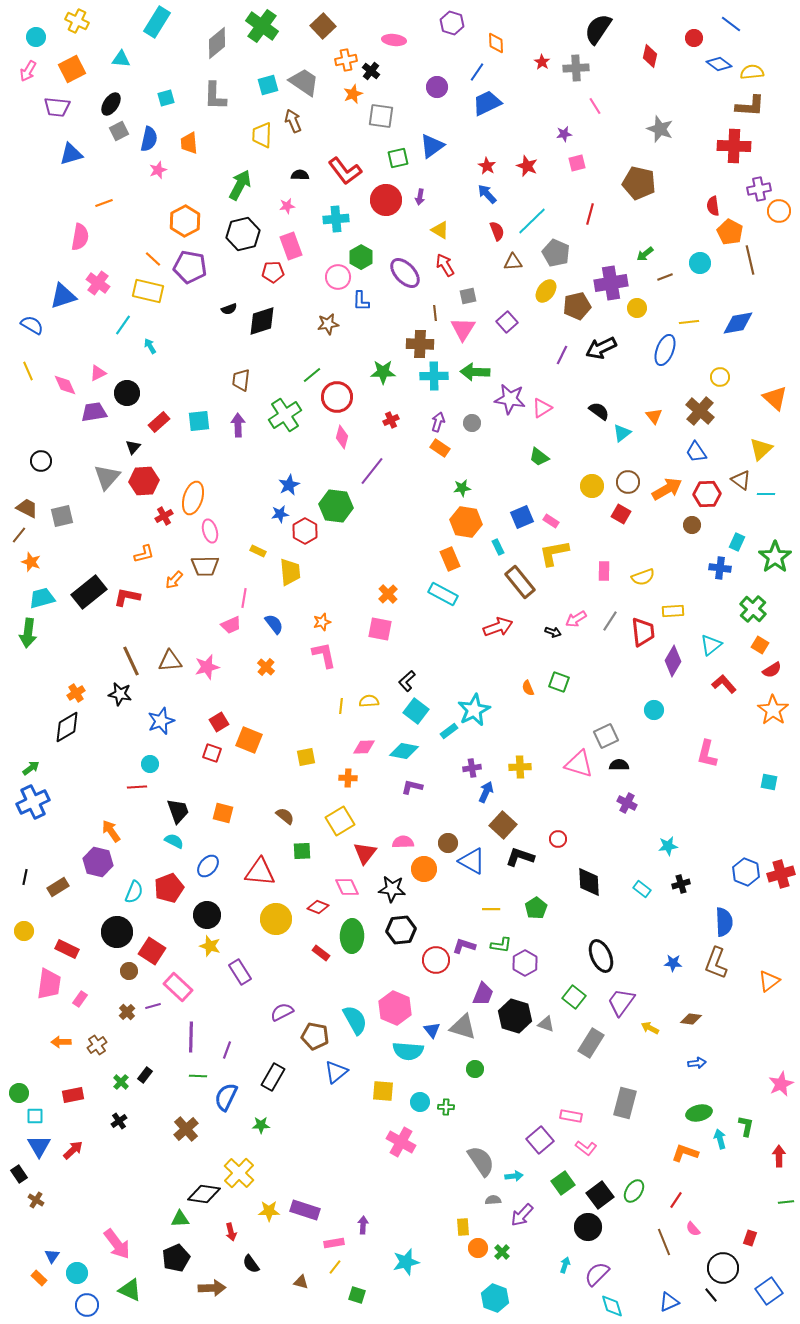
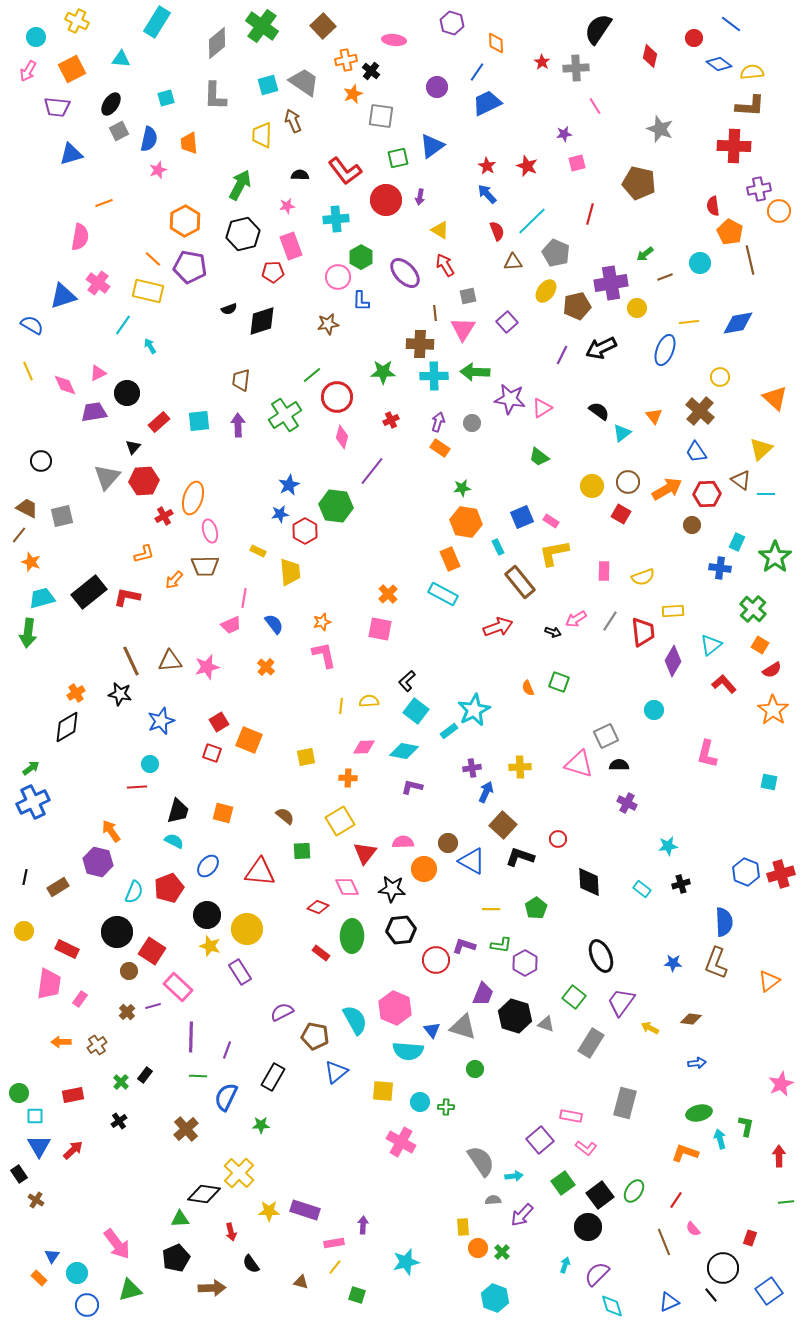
black trapezoid at (178, 811): rotated 36 degrees clockwise
yellow circle at (276, 919): moved 29 px left, 10 px down
green triangle at (130, 1290): rotated 40 degrees counterclockwise
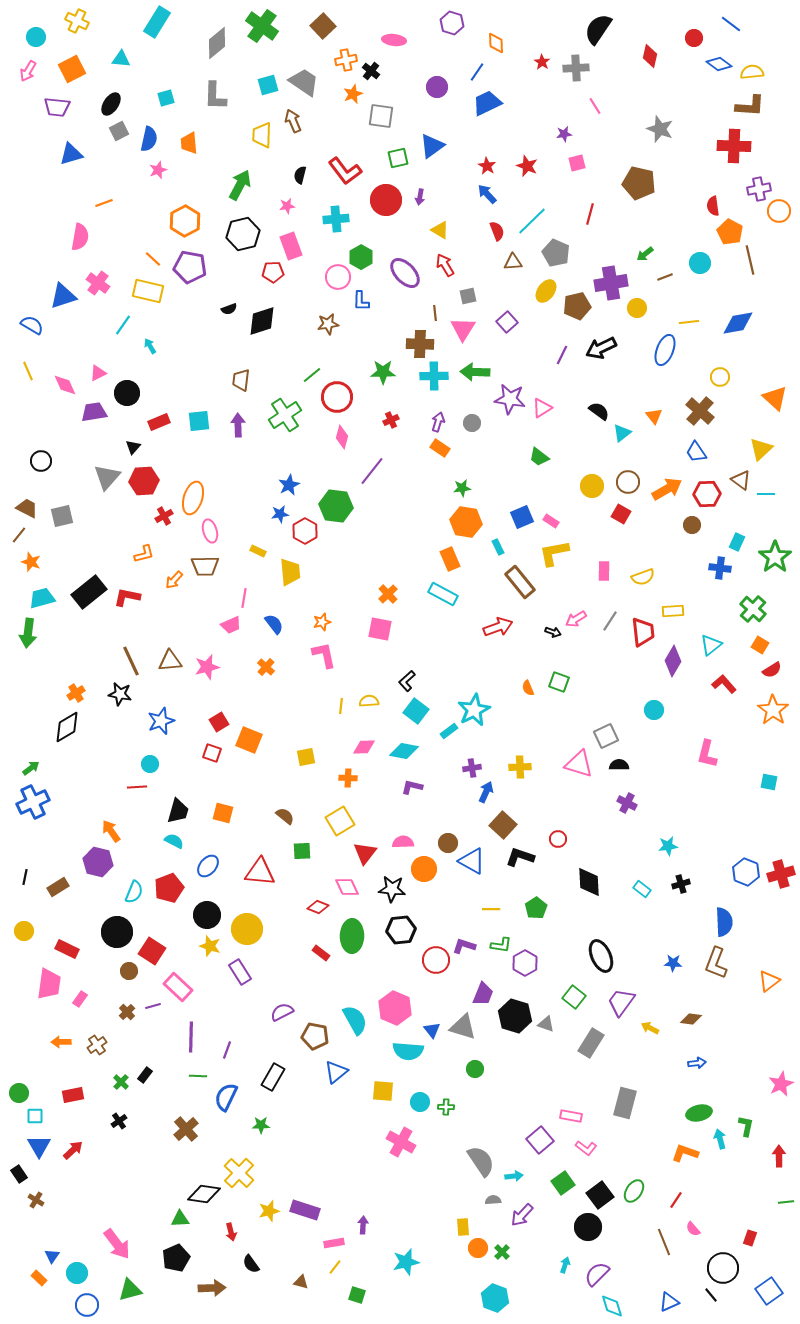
black semicircle at (300, 175): rotated 78 degrees counterclockwise
red rectangle at (159, 422): rotated 20 degrees clockwise
yellow star at (269, 1211): rotated 15 degrees counterclockwise
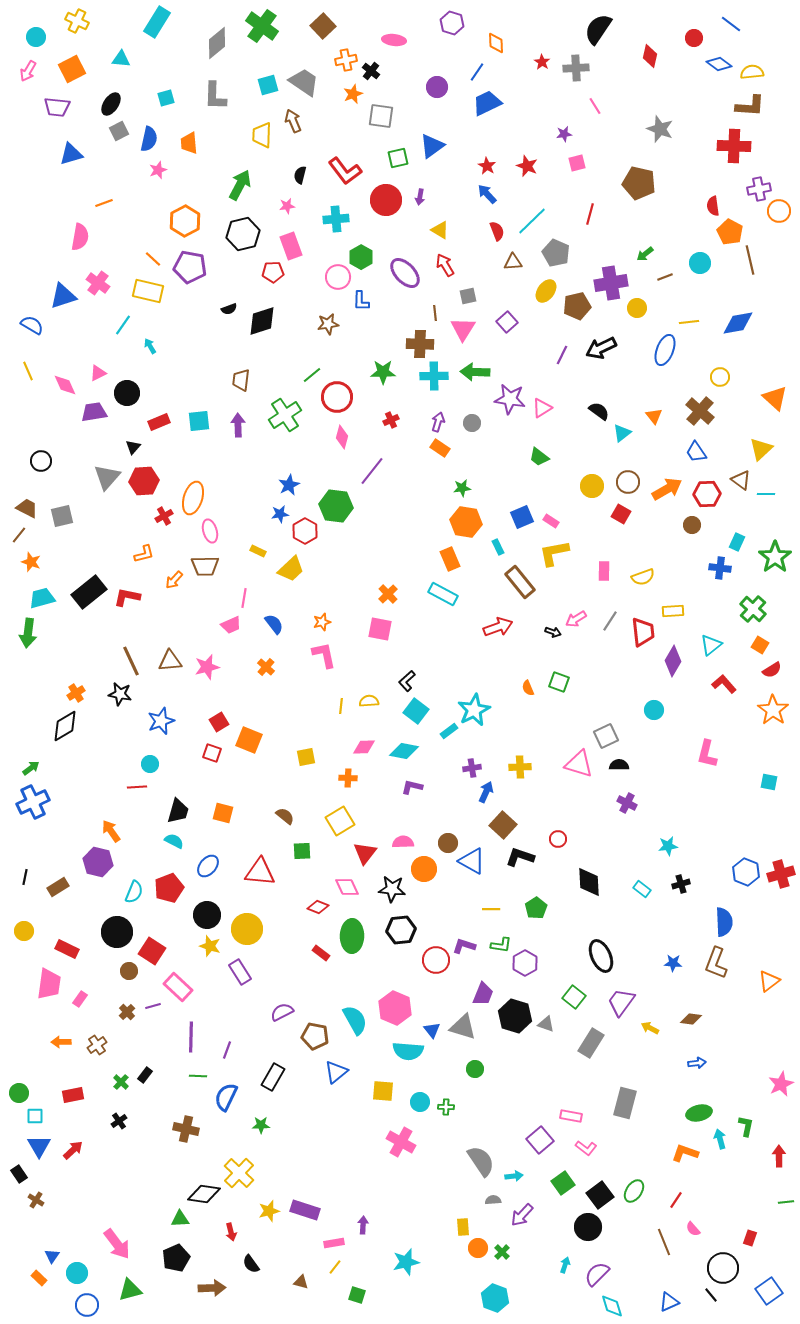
yellow trapezoid at (290, 572): moved 1 px right, 3 px up; rotated 52 degrees clockwise
black diamond at (67, 727): moved 2 px left, 1 px up
brown cross at (186, 1129): rotated 35 degrees counterclockwise
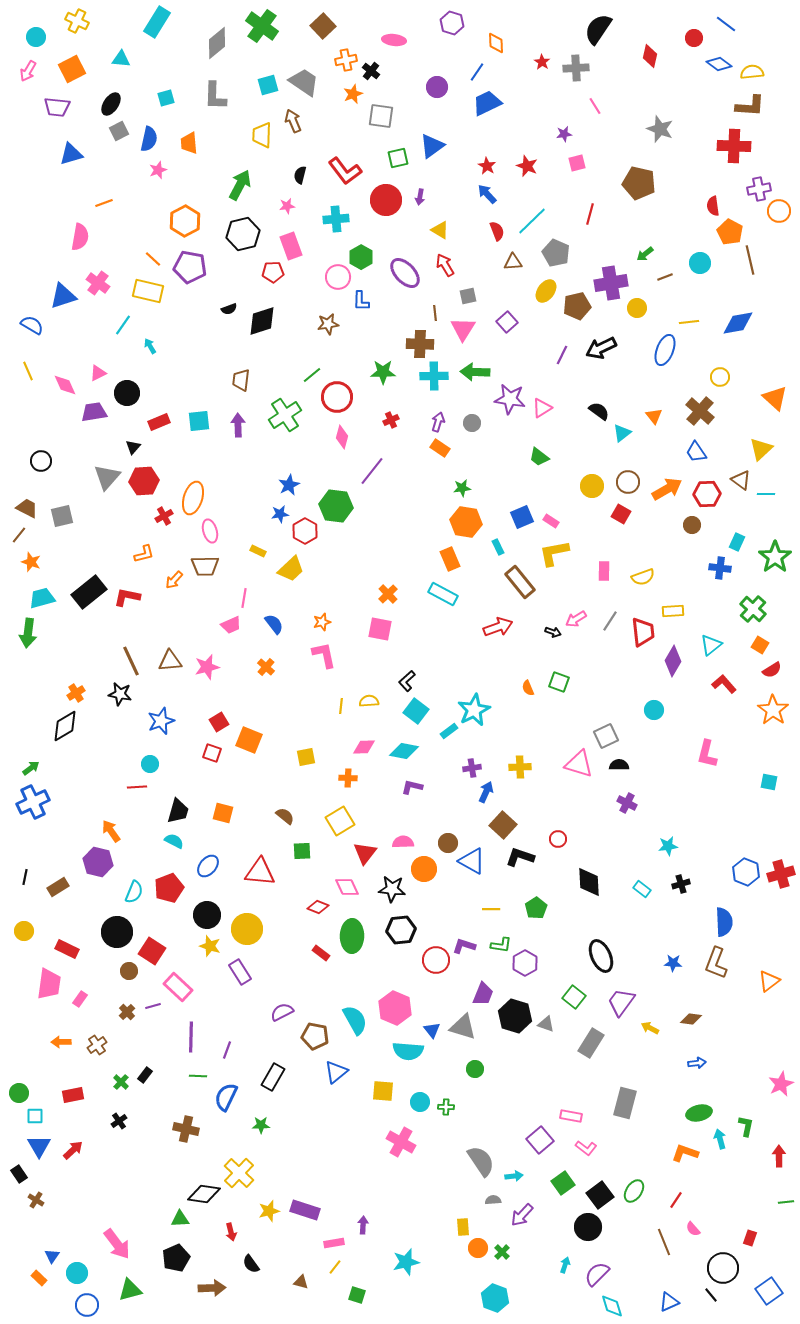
blue line at (731, 24): moved 5 px left
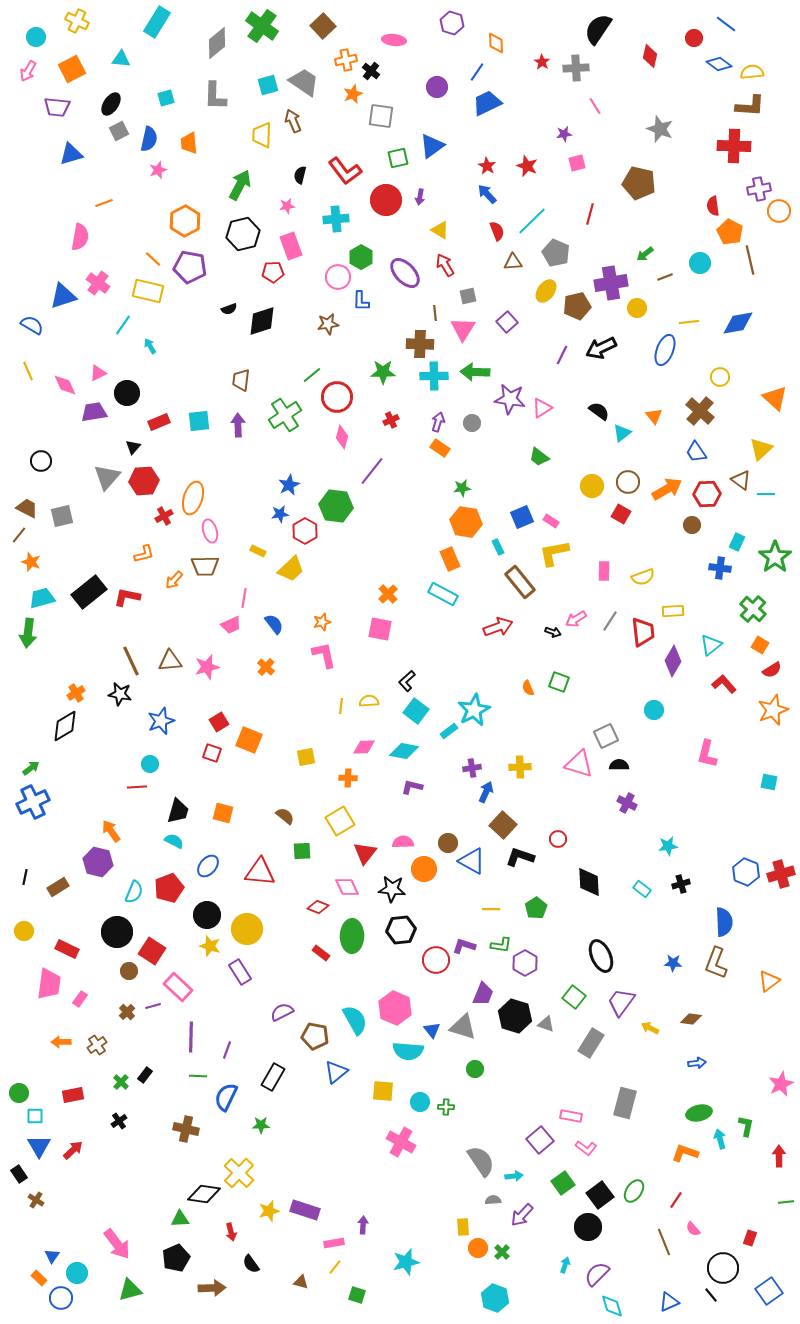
orange star at (773, 710): rotated 16 degrees clockwise
blue circle at (87, 1305): moved 26 px left, 7 px up
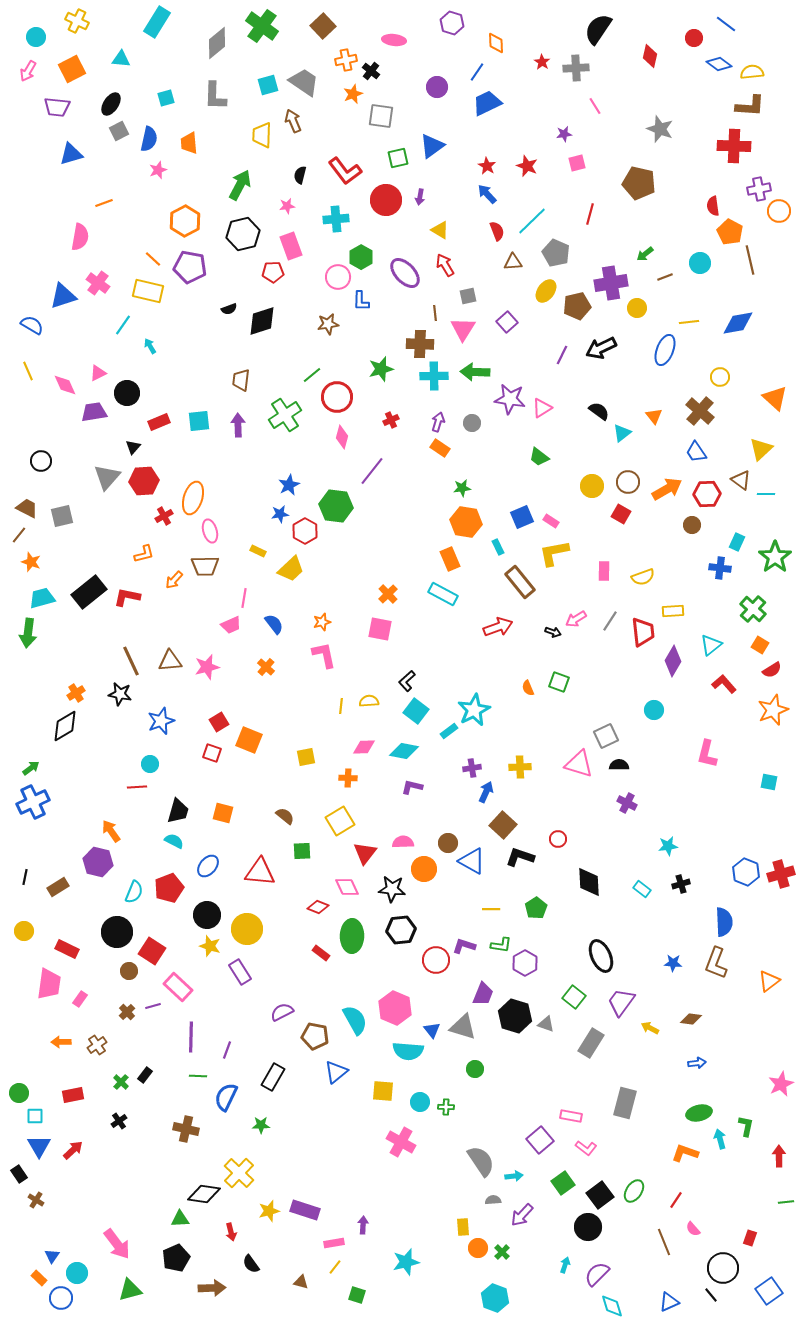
green star at (383, 372): moved 2 px left, 3 px up; rotated 15 degrees counterclockwise
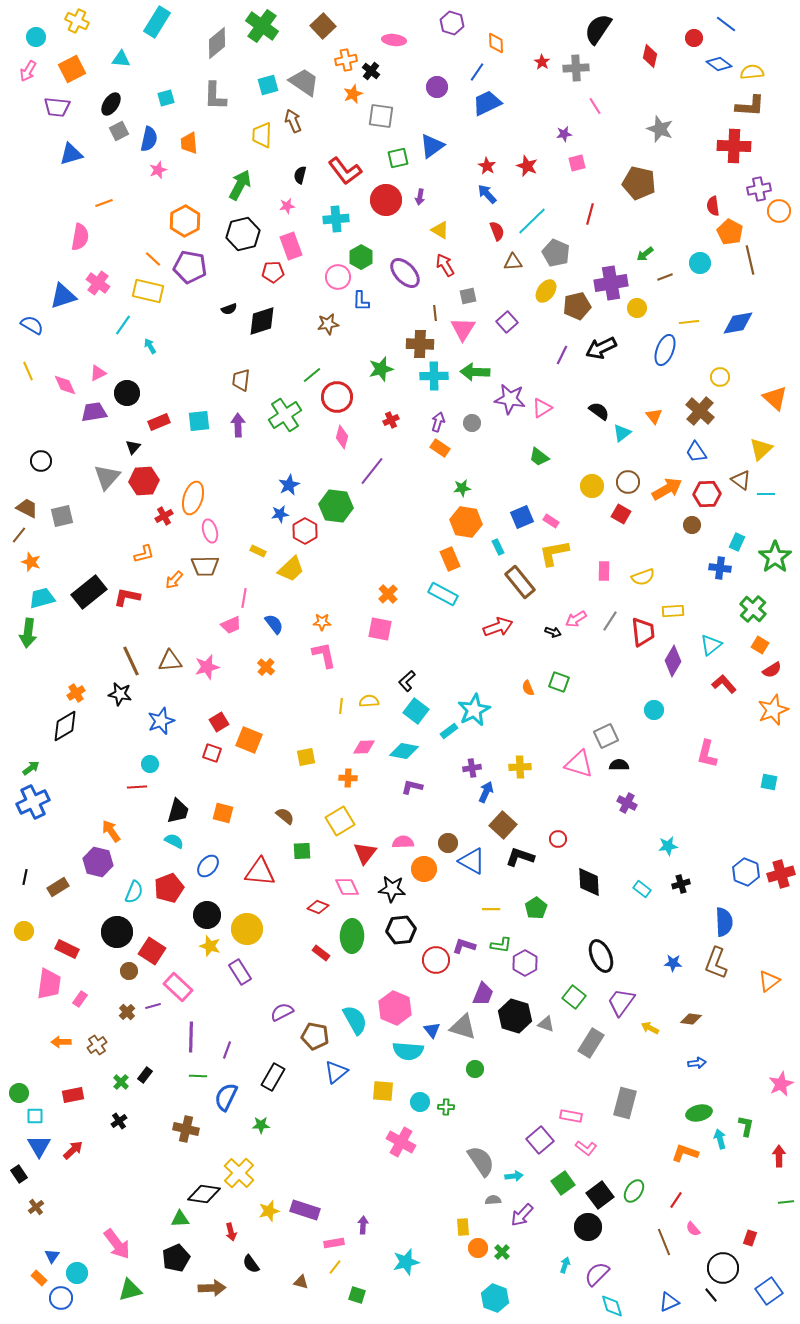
orange star at (322, 622): rotated 18 degrees clockwise
brown cross at (36, 1200): moved 7 px down; rotated 21 degrees clockwise
